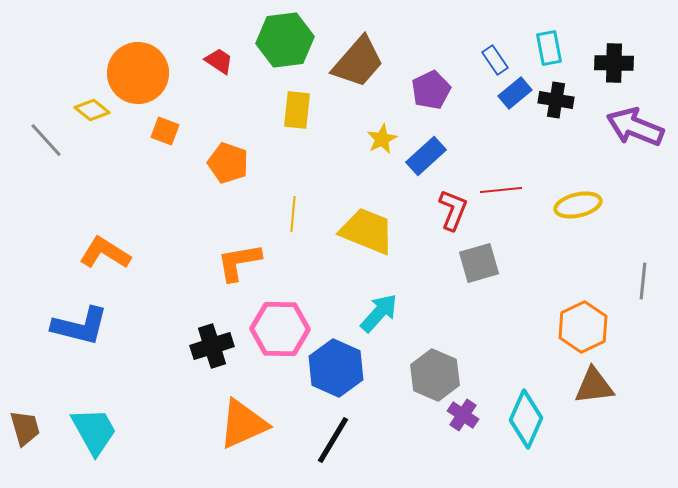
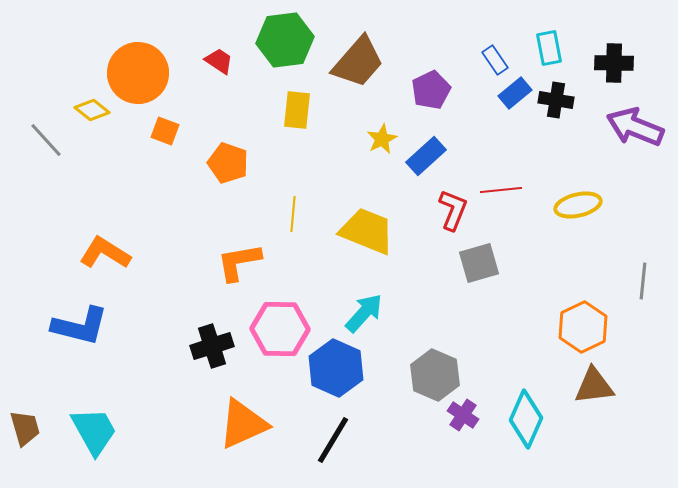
cyan arrow at (379, 313): moved 15 px left
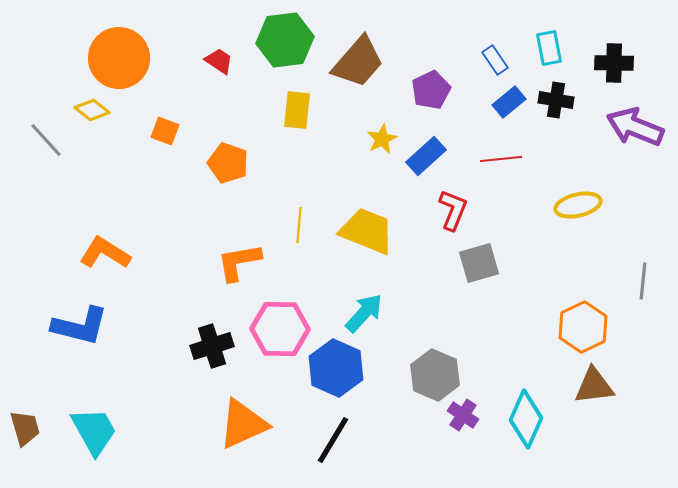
orange circle at (138, 73): moved 19 px left, 15 px up
blue rectangle at (515, 93): moved 6 px left, 9 px down
red line at (501, 190): moved 31 px up
yellow line at (293, 214): moved 6 px right, 11 px down
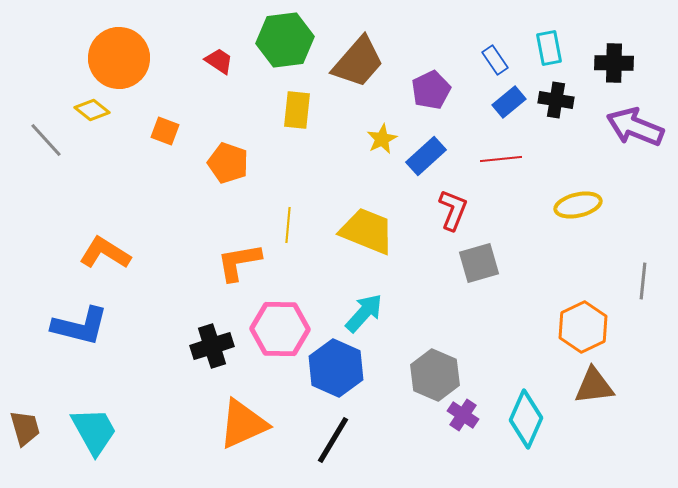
yellow line at (299, 225): moved 11 px left
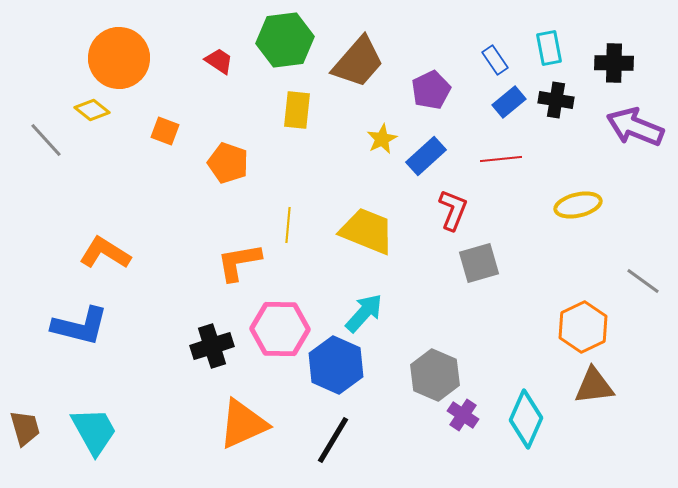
gray line at (643, 281): rotated 60 degrees counterclockwise
blue hexagon at (336, 368): moved 3 px up
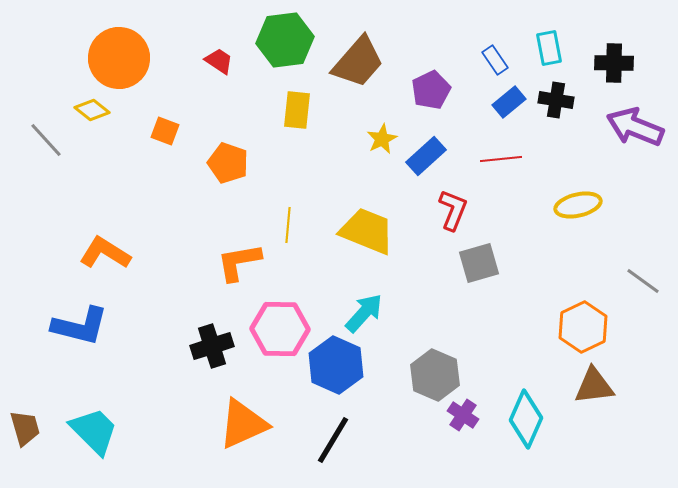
cyan trapezoid at (94, 431): rotated 16 degrees counterclockwise
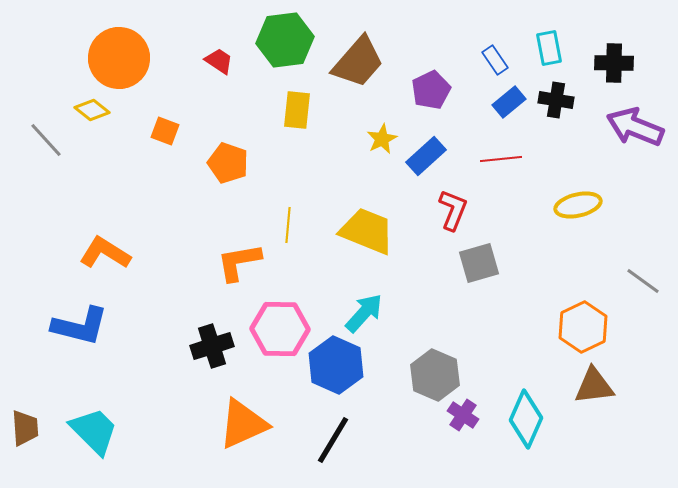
brown trapezoid at (25, 428): rotated 12 degrees clockwise
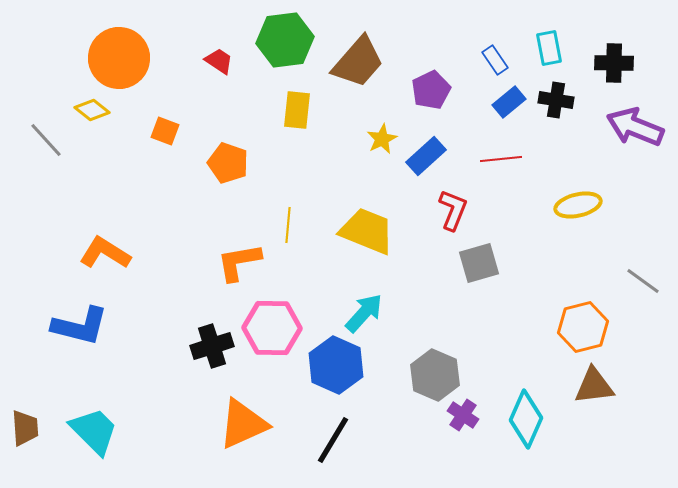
orange hexagon at (583, 327): rotated 12 degrees clockwise
pink hexagon at (280, 329): moved 8 px left, 1 px up
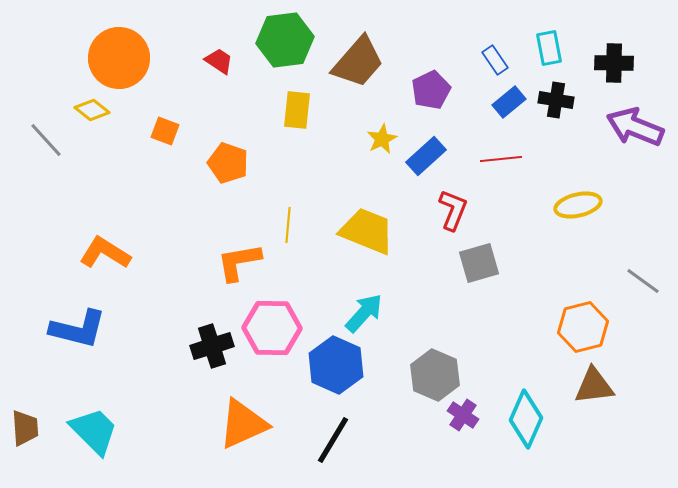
blue L-shape at (80, 326): moved 2 px left, 3 px down
